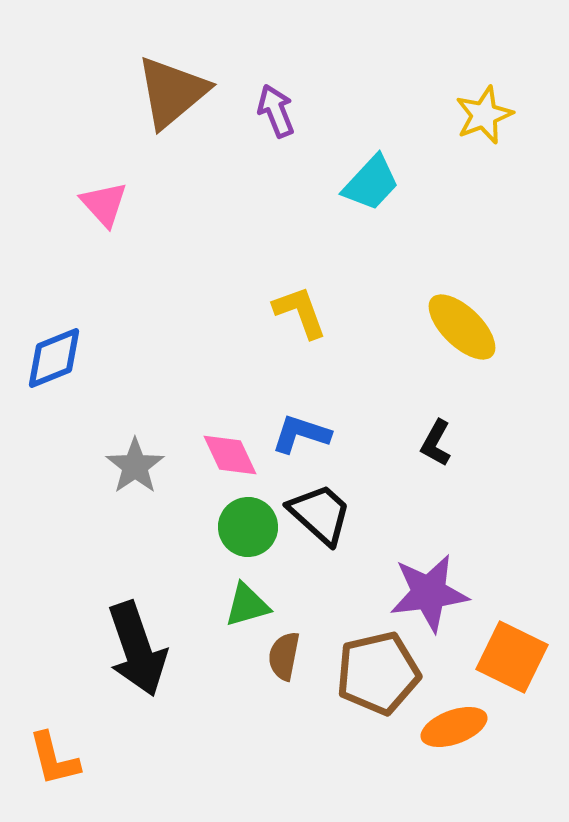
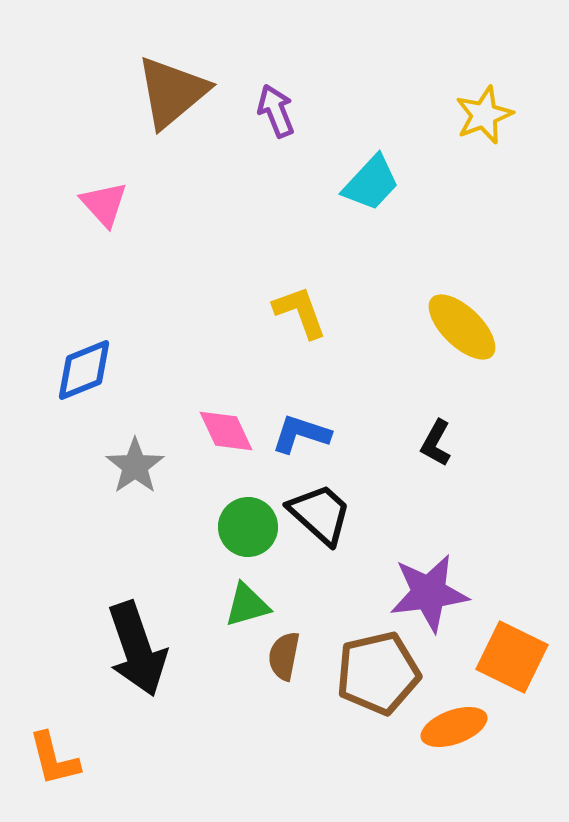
blue diamond: moved 30 px right, 12 px down
pink diamond: moved 4 px left, 24 px up
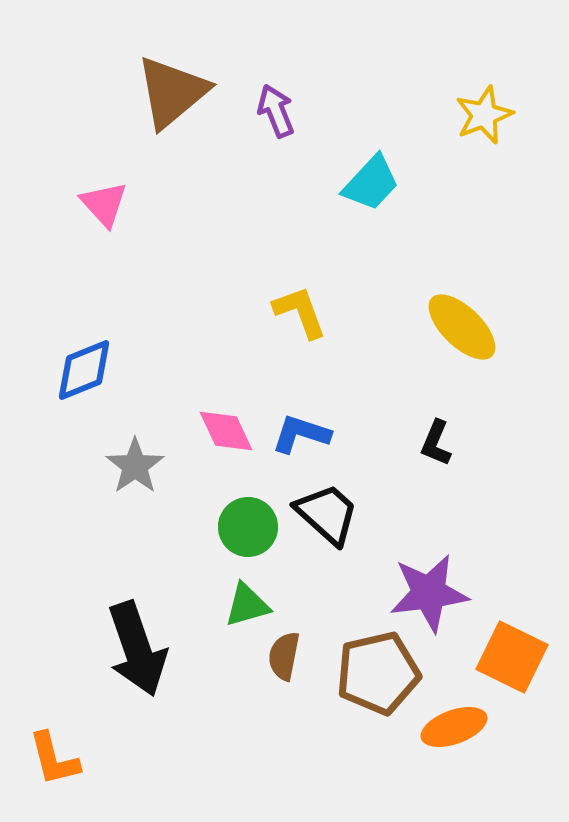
black L-shape: rotated 6 degrees counterclockwise
black trapezoid: moved 7 px right
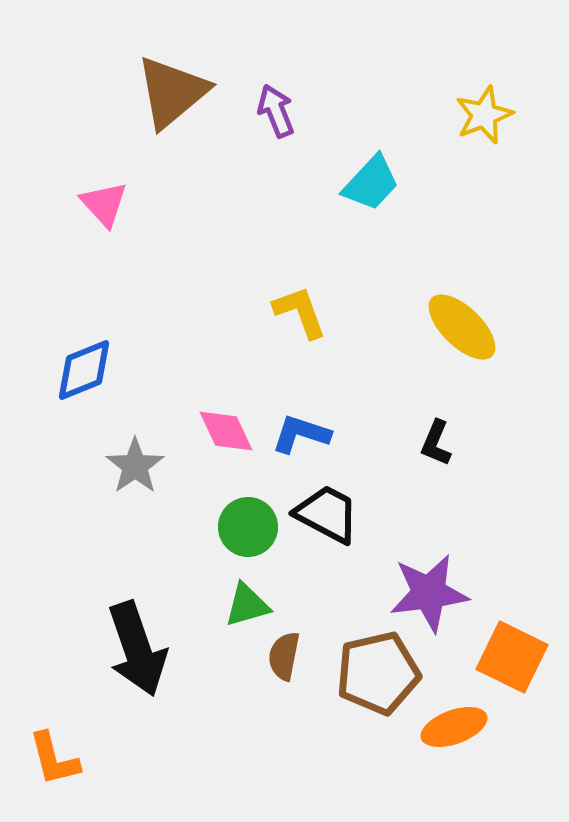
black trapezoid: rotated 14 degrees counterclockwise
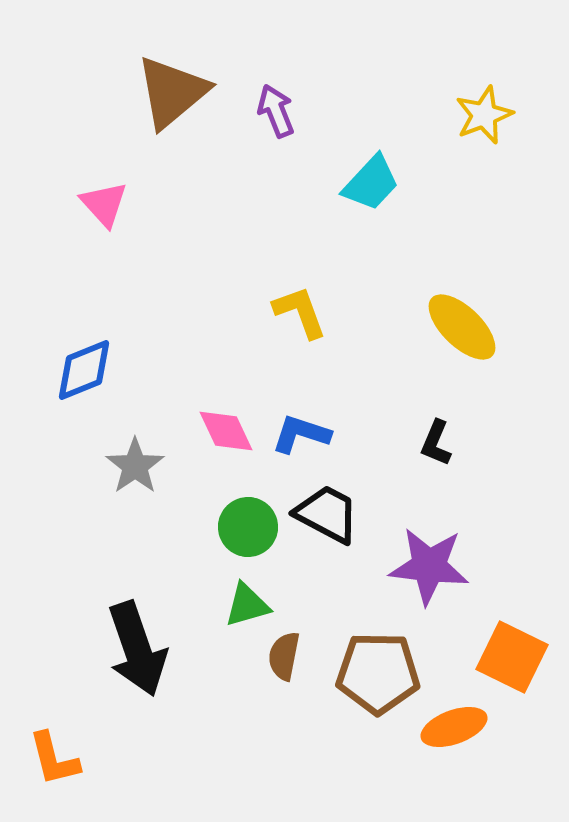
purple star: moved 27 px up; rotated 14 degrees clockwise
brown pentagon: rotated 14 degrees clockwise
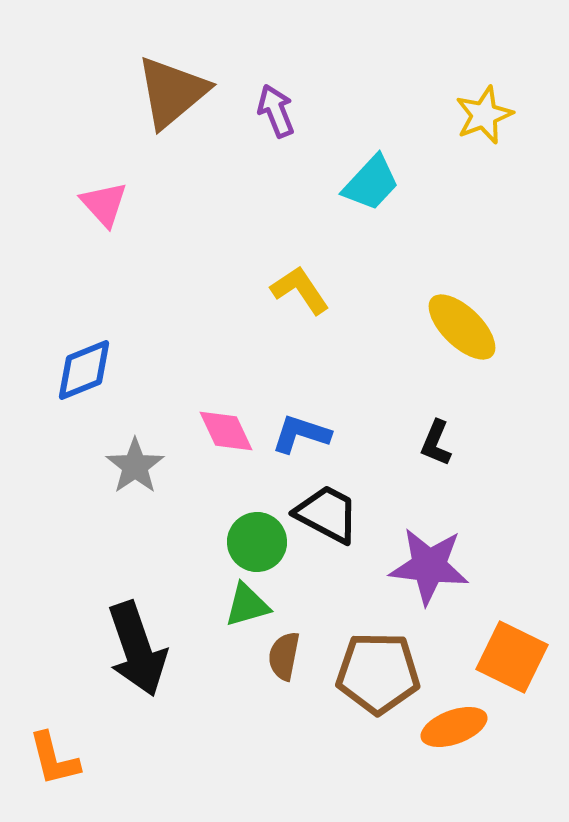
yellow L-shape: moved 22 px up; rotated 14 degrees counterclockwise
green circle: moved 9 px right, 15 px down
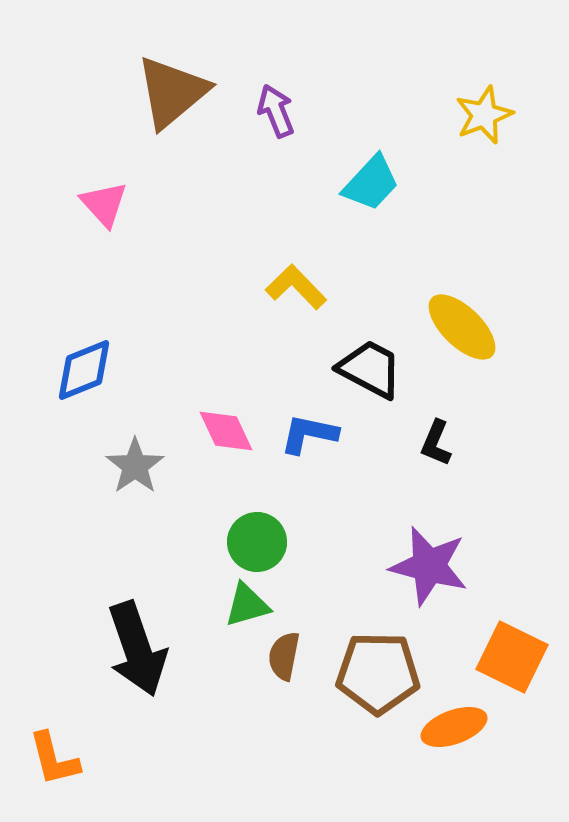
yellow L-shape: moved 4 px left, 3 px up; rotated 10 degrees counterclockwise
blue L-shape: moved 8 px right; rotated 6 degrees counterclockwise
black trapezoid: moved 43 px right, 145 px up
purple star: rotated 8 degrees clockwise
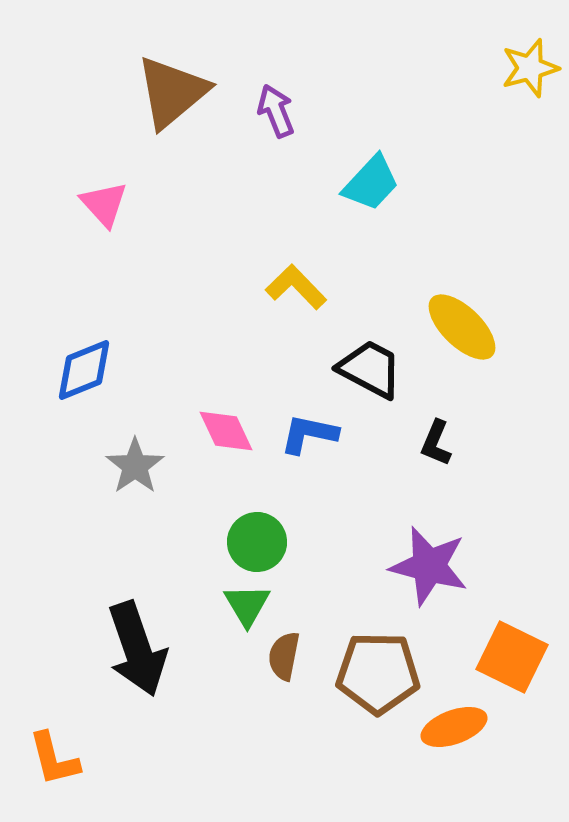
yellow star: moved 46 px right, 47 px up; rotated 6 degrees clockwise
green triangle: rotated 45 degrees counterclockwise
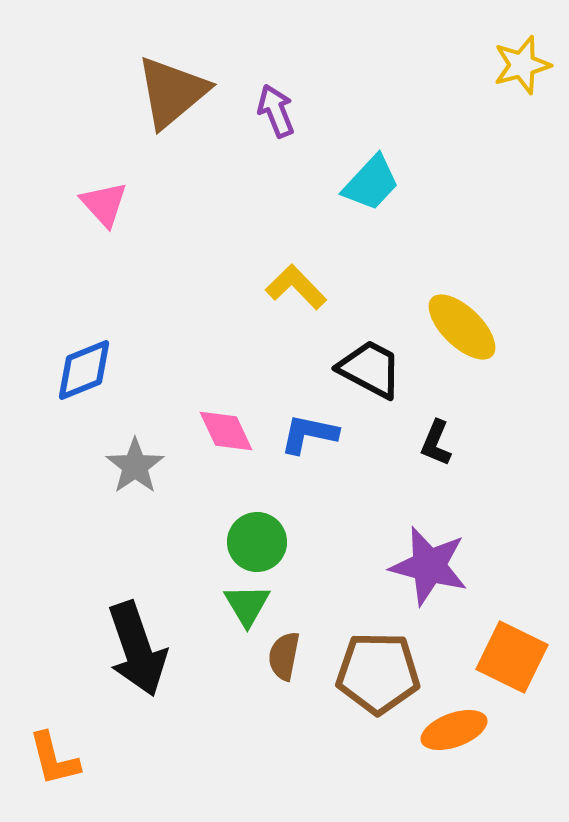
yellow star: moved 8 px left, 3 px up
orange ellipse: moved 3 px down
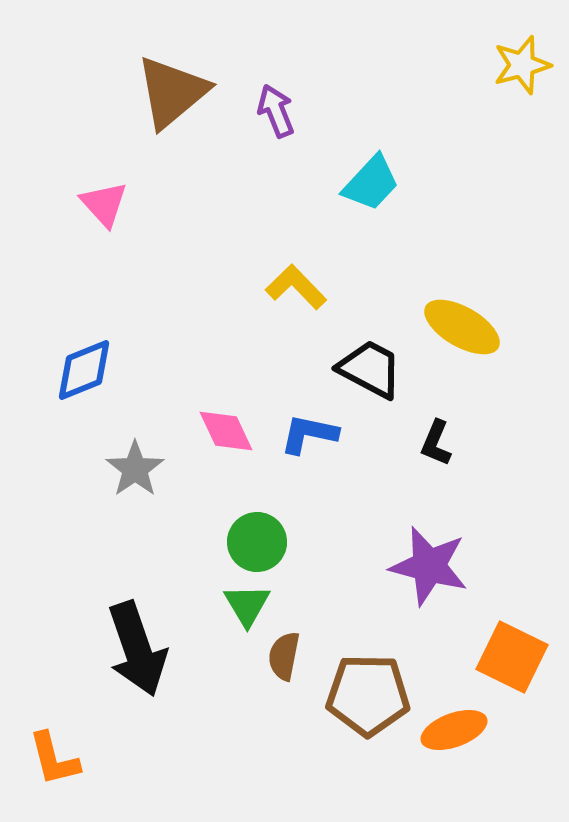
yellow ellipse: rotated 14 degrees counterclockwise
gray star: moved 3 px down
brown pentagon: moved 10 px left, 22 px down
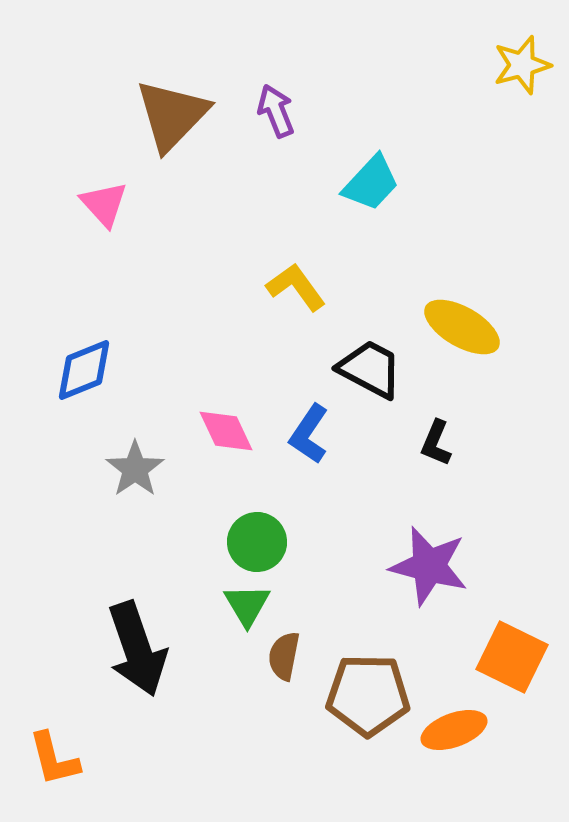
brown triangle: moved 23 px down; rotated 6 degrees counterclockwise
yellow L-shape: rotated 8 degrees clockwise
blue L-shape: rotated 68 degrees counterclockwise
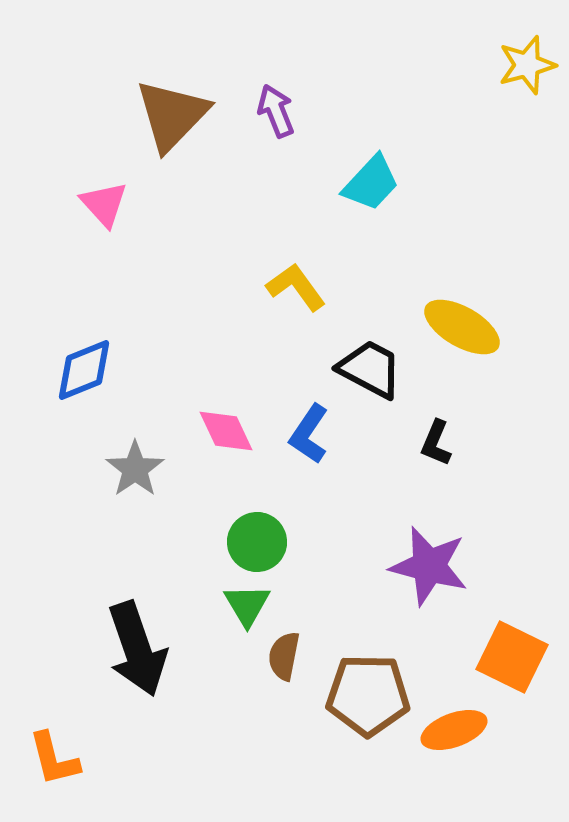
yellow star: moved 5 px right
